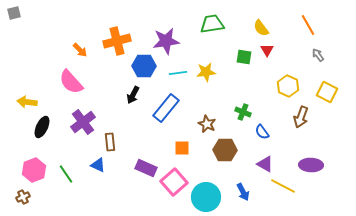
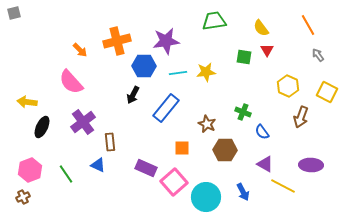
green trapezoid: moved 2 px right, 3 px up
pink hexagon: moved 4 px left
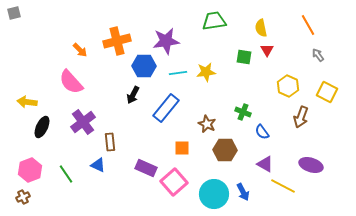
yellow semicircle: rotated 24 degrees clockwise
purple ellipse: rotated 15 degrees clockwise
cyan circle: moved 8 px right, 3 px up
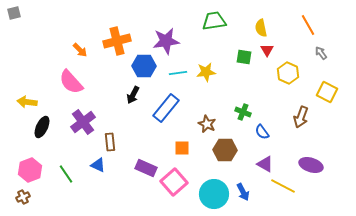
gray arrow: moved 3 px right, 2 px up
yellow hexagon: moved 13 px up
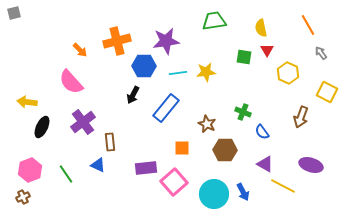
purple rectangle: rotated 30 degrees counterclockwise
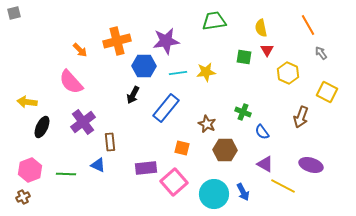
orange square: rotated 14 degrees clockwise
green line: rotated 54 degrees counterclockwise
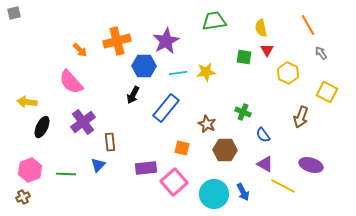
purple star: rotated 20 degrees counterclockwise
blue semicircle: moved 1 px right, 3 px down
blue triangle: rotated 49 degrees clockwise
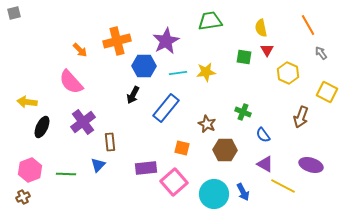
green trapezoid: moved 4 px left
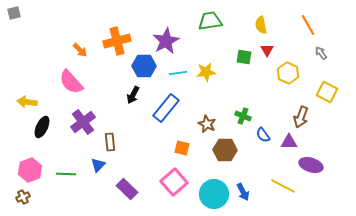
yellow semicircle: moved 3 px up
green cross: moved 4 px down
purple triangle: moved 24 px right, 22 px up; rotated 30 degrees counterclockwise
purple rectangle: moved 19 px left, 21 px down; rotated 50 degrees clockwise
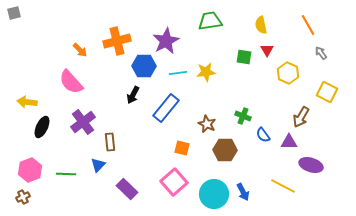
brown arrow: rotated 10 degrees clockwise
